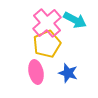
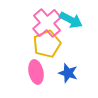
cyan arrow: moved 4 px left
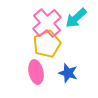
cyan arrow: moved 5 px right, 2 px up; rotated 110 degrees clockwise
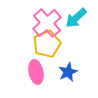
blue star: moved 1 px up; rotated 30 degrees clockwise
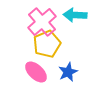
cyan arrow: moved 1 px left, 3 px up; rotated 45 degrees clockwise
pink cross: moved 5 px left, 1 px up
pink ellipse: rotated 35 degrees counterclockwise
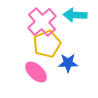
blue star: moved 9 px up; rotated 24 degrees clockwise
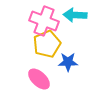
pink cross: moved 2 px right, 1 px up; rotated 28 degrees counterclockwise
blue star: moved 1 px up
pink ellipse: moved 3 px right, 7 px down
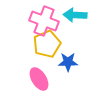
pink ellipse: rotated 15 degrees clockwise
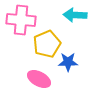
pink cross: moved 23 px left, 1 px up; rotated 16 degrees counterclockwise
pink ellipse: rotated 30 degrees counterclockwise
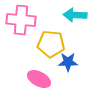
yellow pentagon: moved 4 px right; rotated 28 degrees clockwise
